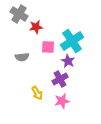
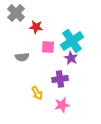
gray cross: moved 3 px left, 1 px up; rotated 12 degrees clockwise
red star: rotated 16 degrees clockwise
purple star: moved 3 px right, 3 px up
purple cross: rotated 21 degrees clockwise
pink star: moved 4 px down
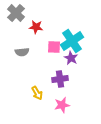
pink square: moved 6 px right
gray semicircle: moved 5 px up
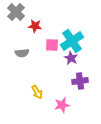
gray cross: moved 1 px up
red star: moved 1 px left, 1 px up
pink square: moved 2 px left, 2 px up
gray semicircle: moved 1 px down
purple cross: moved 20 px right, 2 px down
yellow arrow: moved 1 px up
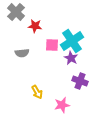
purple cross: rotated 28 degrees clockwise
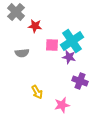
purple star: moved 2 px left, 1 px up; rotated 16 degrees counterclockwise
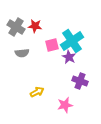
gray cross: moved 15 px down; rotated 12 degrees counterclockwise
pink square: rotated 16 degrees counterclockwise
purple star: rotated 16 degrees clockwise
yellow arrow: rotated 88 degrees counterclockwise
pink star: moved 3 px right
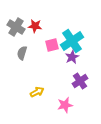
gray semicircle: rotated 112 degrees clockwise
purple star: moved 3 px right; rotated 16 degrees clockwise
purple cross: rotated 35 degrees clockwise
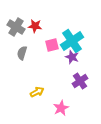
purple star: rotated 24 degrees counterclockwise
pink star: moved 4 px left, 3 px down; rotated 14 degrees counterclockwise
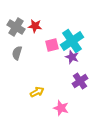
gray semicircle: moved 5 px left
pink star: rotated 28 degrees counterclockwise
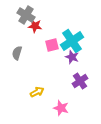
gray cross: moved 10 px right, 12 px up
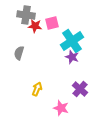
gray cross: rotated 24 degrees counterclockwise
pink square: moved 22 px up
gray semicircle: moved 2 px right
purple cross: moved 8 px down; rotated 14 degrees counterclockwise
yellow arrow: moved 3 px up; rotated 40 degrees counterclockwise
